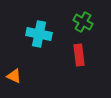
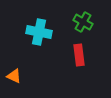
cyan cross: moved 2 px up
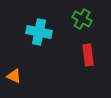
green cross: moved 1 px left, 3 px up
red rectangle: moved 9 px right
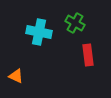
green cross: moved 7 px left, 4 px down
orange triangle: moved 2 px right
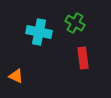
red rectangle: moved 5 px left, 3 px down
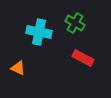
red rectangle: rotated 55 degrees counterclockwise
orange triangle: moved 2 px right, 8 px up
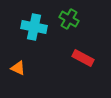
green cross: moved 6 px left, 4 px up
cyan cross: moved 5 px left, 5 px up
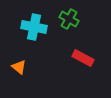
orange triangle: moved 1 px right, 1 px up; rotated 14 degrees clockwise
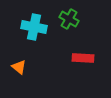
red rectangle: rotated 25 degrees counterclockwise
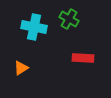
orange triangle: moved 2 px right, 1 px down; rotated 49 degrees clockwise
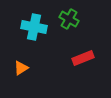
red rectangle: rotated 25 degrees counterclockwise
